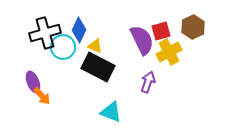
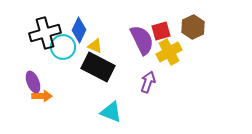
orange arrow: rotated 48 degrees counterclockwise
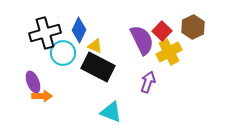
red square: moved 1 px right; rotated 30 degrees counterclockwise
cyan circle: moved 6 px down
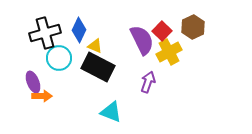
cyan circle: moved 4 px left, 5 px down
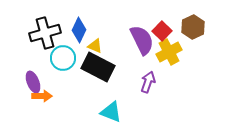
cyan circle: moved 4 px right
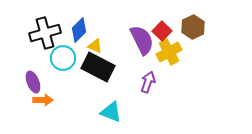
blue diamond: rotated 20 degrees clockwise
orange arrow: moved 1 px right, 4 px down
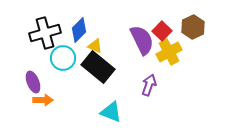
black rectangle: rotated 12 degrees clockwise
purple arrow: moved 1 px right, 3 px down
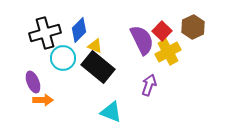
yellow cross: moved 1 px left
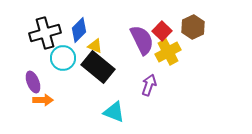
cyan triangle: moved 3 px right
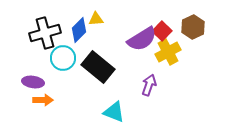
purple semicircle: moved 1 px up; rotated 84 degrees clockwise
yellow triangle: moved 1 px right, 27 px up; rotated 28 degrees counterclockwise
purple ellipse: rotated 60 degrees counterclockwise
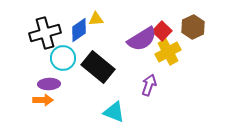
blue diamond: rotated 10 degrees clockwise
purple ellipse: moved 16 px right, 2 px down; rotated 10 degrees counterclockwise
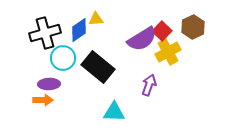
cyan triangle: rotated 20 degrees counterclockwise
